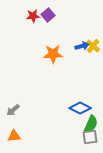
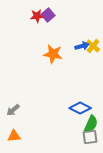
red star: moved 4 px right
orange star: rotated 12 degrees clockwise
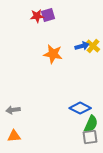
purple square: rotated 24 degrees clockwise
gray arrow: rotated 32 degrees clockwise
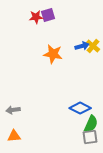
red star: moved 1 px left, 1 px down
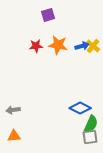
red star: moved 29 px down
orange star: moved 5 px right, 9 px up
